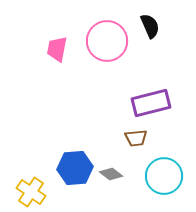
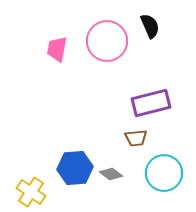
cyan circle: moved 3 px up
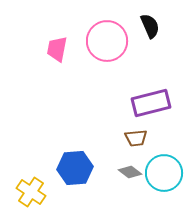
gray diamond: moved 19 px right, 2 px up
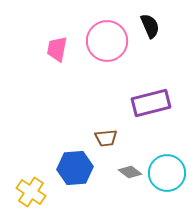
brown trapezoid: moved 30 px left
cyan circle: moved 3 px right
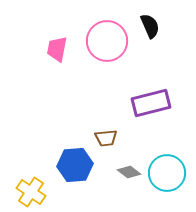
blue hexagon: moved 3 px up
gray diamond: moved 1 px left
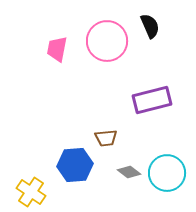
purple rectangle: moved 1 px right, 3 px up
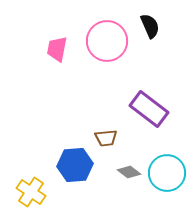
purple rectangle: moved 3 px left, 9 px down; rotated 51 degrees clockwise
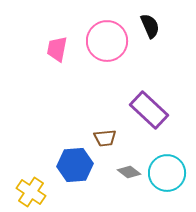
purple rectangle: moved 1 px down; rotated 6 degrees clockwise
brown trapezoid: moved 1 px left
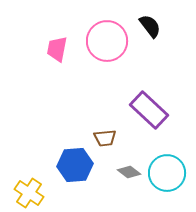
black semicircle: rotated 15 degrees counterclockwise
yellow cross: moved 2 px left, 1 px down
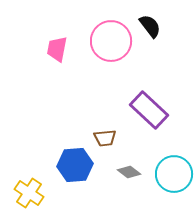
pink circle: moved 4 px right
cyan circle: moved 7 px right, 1 px down
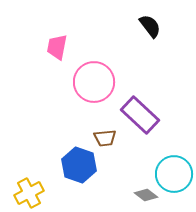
pink circle: moved 17 px left, 41 px down
pink trapezoid: moved 2 px up
purple rectangle: moved 9 px left, 5 px down
blue hexagon: moved 4 px right; rotated 24 degrees clockwise
gray diamond: moved 17 px right, 23 px down
yellow cross: rotated 28 degrees clockwise
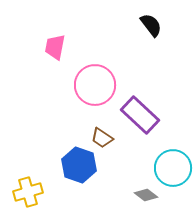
black semicircle: moved 1 px right, 1 px up
pink trapezoid: moved 2 px left
pink circle: moved 1 px right, 3 px down
brown trapezoid: moved 3 px left; rotated 40 degrees clockwise
cyan circle: moved 1 px left, 6 px up
yellow cross: moved 1 px left, 1 px up; rotated 12 degrees clockwise
